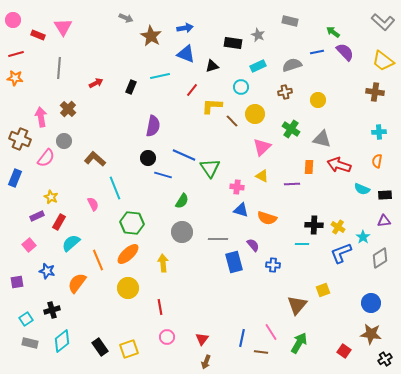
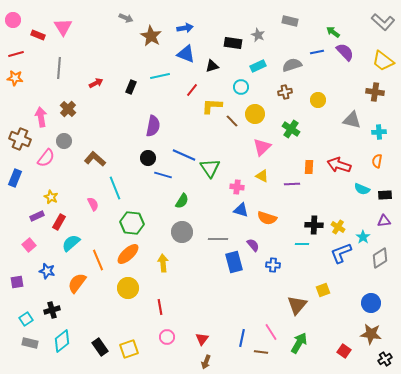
gray triangle at (322, 139): moved 30 px right, 19 px up
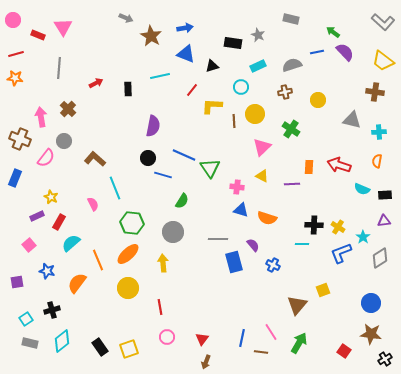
gray rectangle at (290, 21): moved 1 px right, 2 px up
black rectangle at (131, 87): moved 3 px left, 2 px down; rotated 24 degrees counterclockwise
brown line at (232, 121): moved 2 px right; rotated 40 degrees clockwise
gray circle at (182, 232): moved 9 px left
blue cross at (273, 265): rotated 24 degrees clockwise
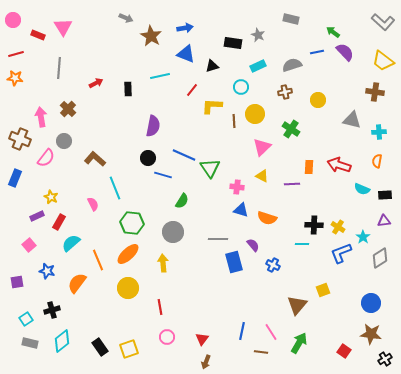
blue line at (242, 338): moved 7 px up
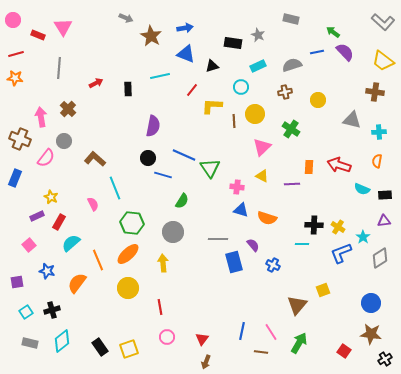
cyan square at (26, 319): moved 7 px up
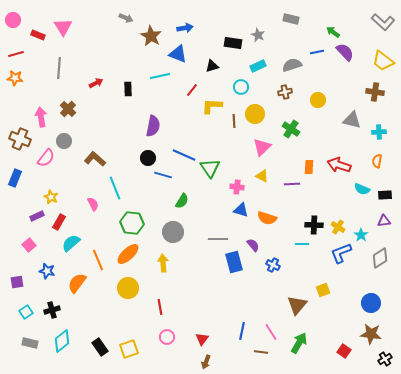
blue triangle at (186, 54): moved 8 px left
cyan star at (363, 237): moved 2 px left, 2 px up
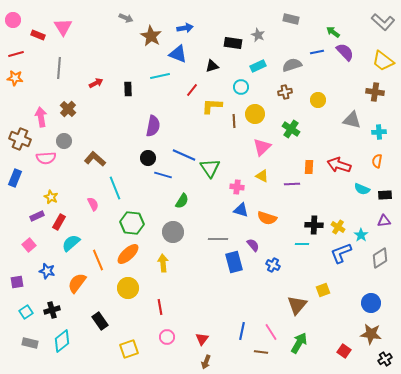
pink semicircle at (46, 158): rotated 48 degrees clockwise
black rectangle at (100, 347): moved 26 px up
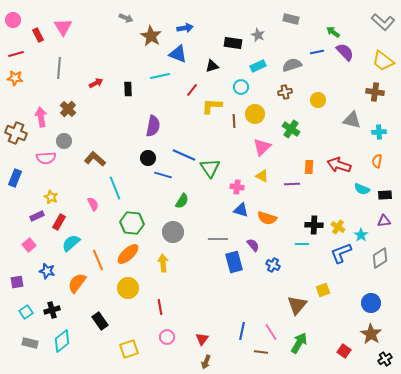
red rectangle at (38, 35): rotated 40 degrees clockwise
brown cross at (20, 139): moved 4 px left, 6 px up
brown star at (371, 334): rotated 25 degrees clockwise
